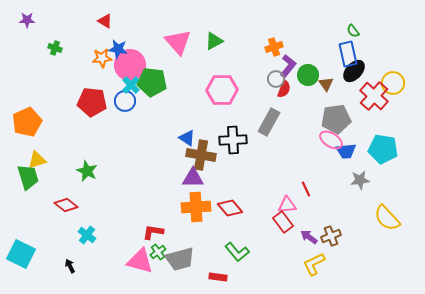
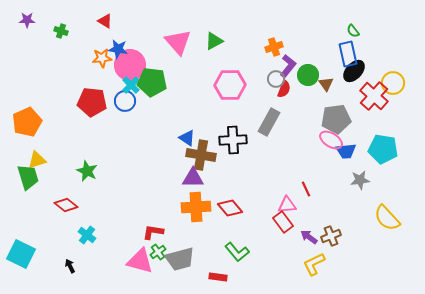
green cross at (55, 48): moved 6 px right, 17 px up
pink hexagon at (222, 90): moved 8 px right, 5 px up
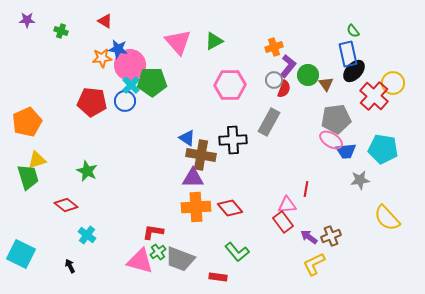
gray circle at (276, 79): moved 2 px left, 1 px down
green pentagon at (152, 82): rotated 8 degrees counterclockwise
red line at (306, 189): rotated 35 degrees clockwise
gray trapezoid at (180, 259): rotated 36 degrees clockwise
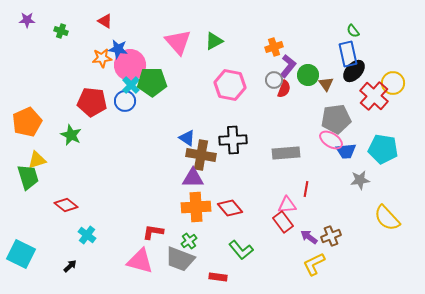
pink hexagon at (230, 85): rotated 12 degrees clockwise
gray rectangle at (269, 122): moved 17 px right, 31 px down; rotated 56 degrees clockwise
green star at (87, 171): moved 16 px left, 36 px up
green cross at (158, 252): moved 31 px right, 11 px up
green L-shape at (237, 252): moved 4 px right, 2 px up
black arrow at (70, 266): rotated 72 degrees clockwise
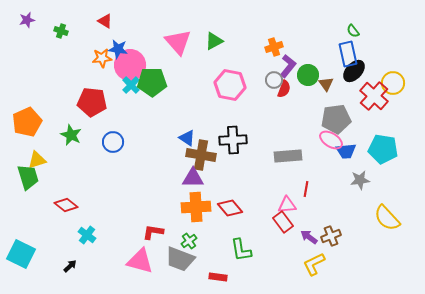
purple star at (27, 20): rotated 14 degrees counterclockwise
blue circle at (125, 101): moved 12 px left, 41 px down
gray rectangle at (286, 153): moved 2 px right, 3 px down
green L-shape at (241, 250): rotated 30 degrees clockwise
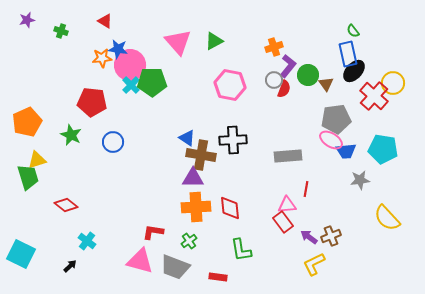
red diamond at (230, 208): rotated 35 degrees clockwise
cyan cross at (87, 235): moved 6 px down
gray trapezoid at (180, 259): moved 5 px left, 8 px down
